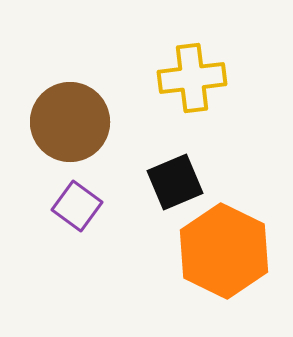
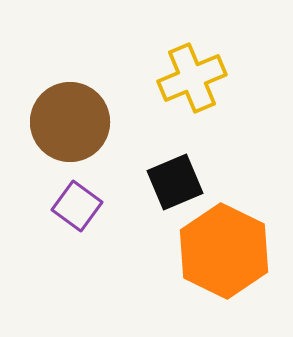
yellow cross: rotated 16 degrees counterclockwise
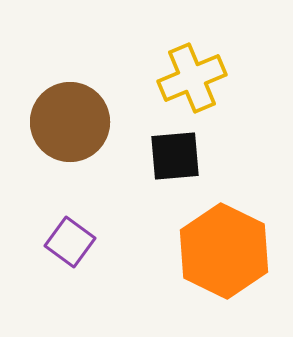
black square: moved 26 px up; rotated 18 degrees clockwise
purple square: moved 7 px left, 36 px down
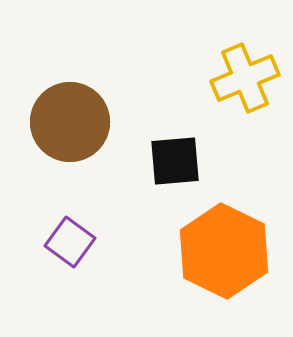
yellow cross: moved 53 px right
black square: moved 5 px down
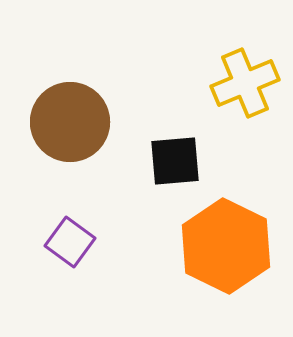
yellow cross: moved 5 px down
orange hexagon: moved 2 px right, 5 px up
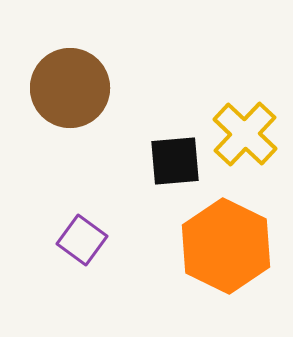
yellow cross: moved 51 px down; rotated 24 degrees counterclockwise
brown circle: moved 34 px up
purple square: moved 12 px right, 2 px up
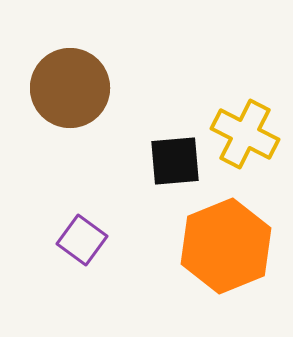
yellow cross: rotated 16 degrees counterclockwise
orange hexagon: rotated 12 degrees clockwise
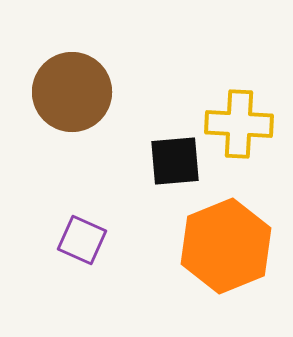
brown circle: moved 2 px right, 4 px down
yellow cross: moved 6 px left, 10 px up; rotated 24 degrees counterclockwise
purple square: rotated 12 degrees counterclockwise
